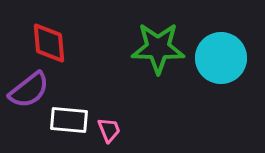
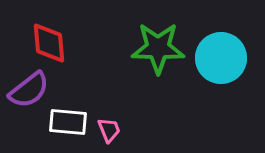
white rectangle: moved 1 px left, 2 px down
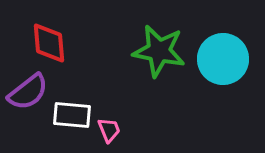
green star: moved 1 px right, 3 px down; rotated 10 degrees clockwise
cyan circle: moved 2 px right, 1 px down
purple semicircle: moved 1 px left, 2 px down
white rectangle: moved 4 px right, 7 px up
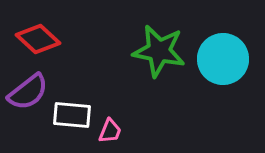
red diamond: moved 11 px left, 4 px up; rotated 42 degrees counterclockwise
pink trapezoid: moved 1 px right, 1 px down; rotated 44 degrees clockwise
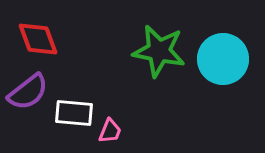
red diamond: rotated 27 degrees clockwise
white rectangle: moved 2 px right, 2 px up
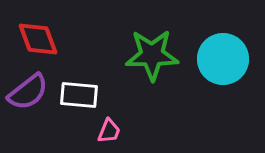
green star: moved 7 px left, 4 px down; rotated 12 degrees counterclockwise
white rectangle: moved 5 px right, 18 px up
pink trapezoid: moved 1 px left
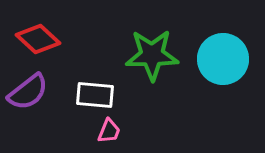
red diamond: rotated 27 degrees counterclockwise
white rectangle: moved 16 px right
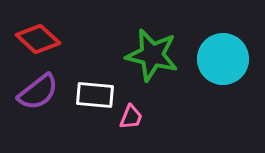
green star: rotated 14 degrees clockwise
purple semicircle: moved 10 px right
pink trapezoid: moved 22 px right, 14 px up
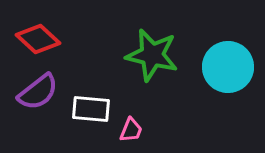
cyan circle: moved 5 px right, 8 px down
white rectangle: moved 4 px left, 14 px down
pink trapezoid: moved 13 px down
